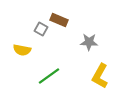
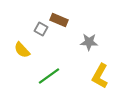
yellow semicircle: rotated 36 degrees clockwise
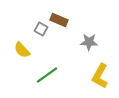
green line: moved 2 px left, 1 px up
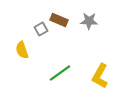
gray square: rotated 32 degrees clockwise
gray star: moved 21 px up
yellow semicircle: rotated 24 degrees clockwise
green line: moved 13 px right, 2 px up
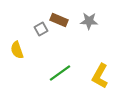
yellow semicircle: moved 5 px left
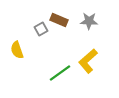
yellow L-shape: moved 12 px left, 15 px up; rotated 20 degrees clockwise
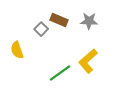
gray square: rotated 16 degrees counterclockwise
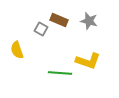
gray star: rotated 12 degrees clockwise
gray square: rotated 16 degrees counterclockwise
yellow L-shape: rotated 120 degrees counterclockwise
green line: rotated 40 degrees clockwise
